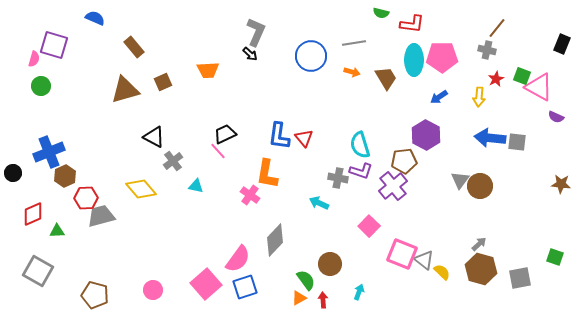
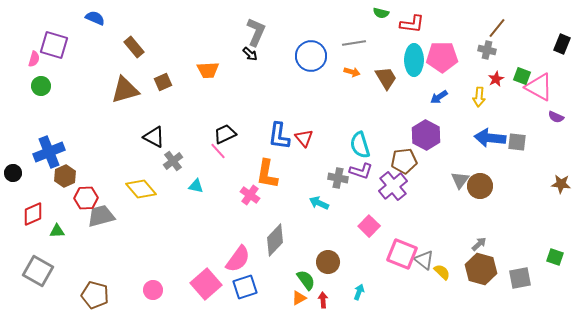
brown circle at (330, 264): moved 2 px left, 2 px up
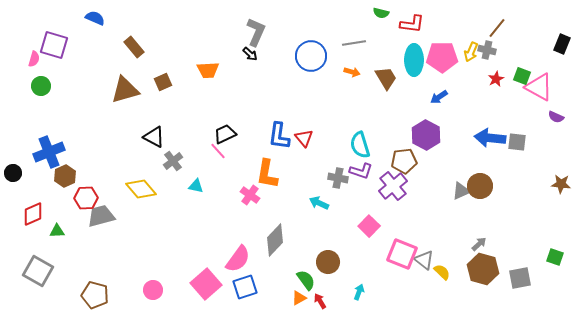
yellow arrow at (479, 97): moved 8 px left, 45 px up; rotated 18 degrees clockwise
gray triangle at (460, 180): moved 1 px right, 11 px down; rotated 30 degrees clockwise
brown hexagon at (481, 269): moved 2 px right
red arrow at (323, 300): moved 3 px left, 1 px down; rotated 28 degrees counterclockwise
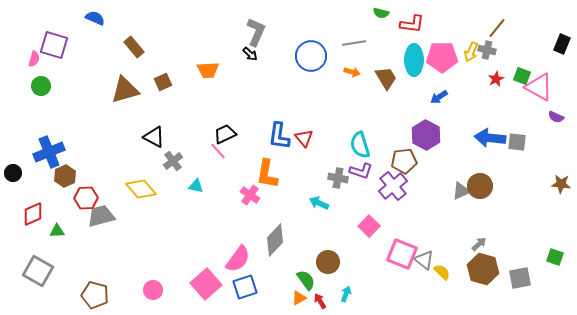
cyan arrow at (359, 292): moved 13 px left, 2 px down
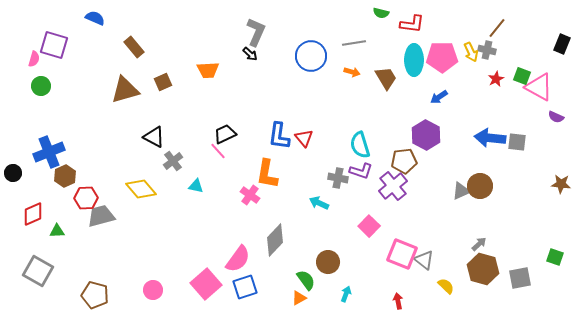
yellow arrow at (471, 52): rotated 48 degrees counterclockwise
yellow semicircle at (442, 272): moved 4 px right, 14 px down
red arrow at (320, 301): moved 78 px right; rotated 21 degrees clockwise
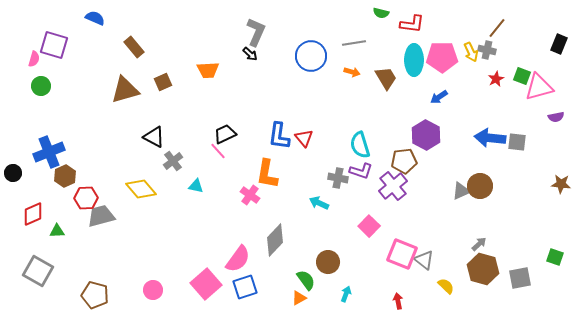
black rectangle at (562, 44): moved 3 px left
pink triangle at (539, 87): rotated 44 degrees counterclockwise
purple semicircle at (556, 117): rotated 35 degrees counterclockwise
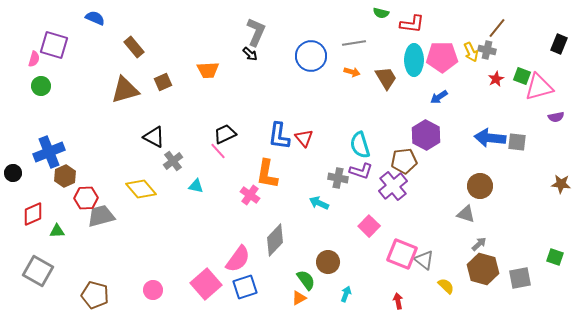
gray triangle at (461, 191): moved 5 px right, 23 px down; rotated 42 degrees clockwise
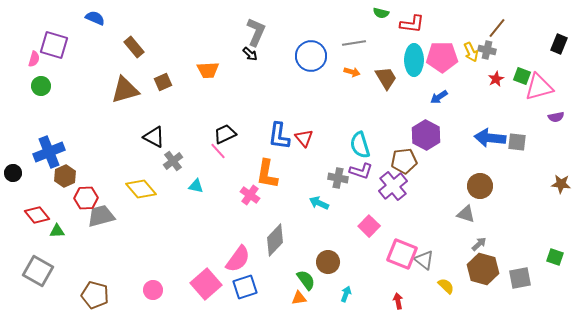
red diamond at (33, 214): moved 4 px right, 1 px down; rotated 75 degrees clockwise
orange triangle at (299, 298): rotated 21 degrees clockwise
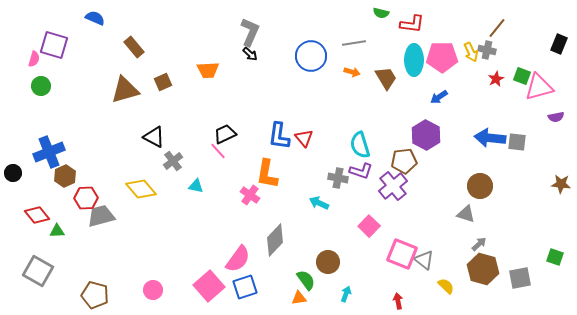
gray L-shape at (256, 32): moved 6 px left
pink square at (206, 284): moved 3 px right, 2 px down
